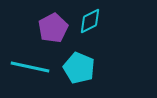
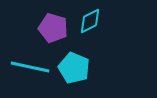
purple pentagon: rotated 28 degrees counterclockwise
cyan pentagon: moved 5 px left
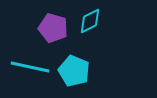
cyan pentagon: moved 3 px down
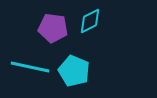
purple pentagon: rotated 8 degrees counterclockwise
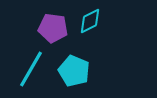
cyan line: moved 1 px right, 2 px down; rotated 72 degrees counterclockwise
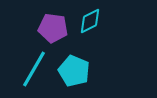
cyan line: moved 3 px right
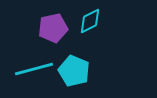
purple pentagon: rotated 20 degrees counterclockwise
cyan line: rotated 45 degrees clockwise
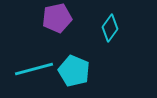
cyan diamond: moved 20 px right, 7 px down; rotated 28 degrees counterclockwise
purple pentagon: moved 4 px right, 10 px up
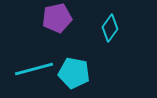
cyan pentagon: moved 2 px down; rotated 12 degrees counterclockwise
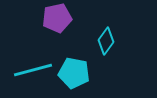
cyan diamond: moved 4 px left, 13 px down
cyan line: moved 1 px left, 1 px down
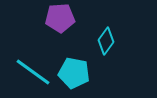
purple pentagon: moved 3 px right; rotated 8 degrees clockwise
cyan line: moved 2 px down; rotated 51 degrees clockwise
